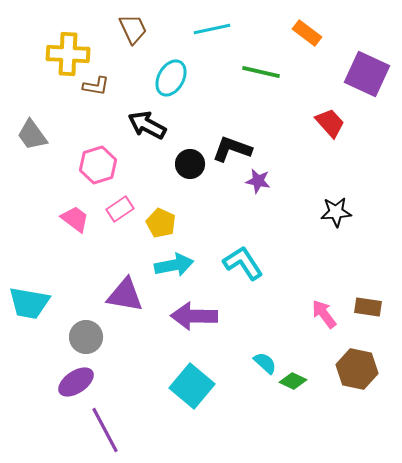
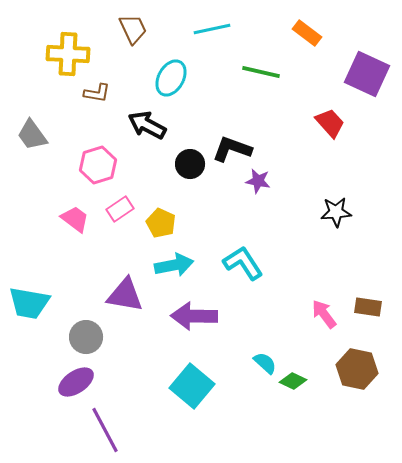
brown L-shape: moved 1 px right, 7 px down
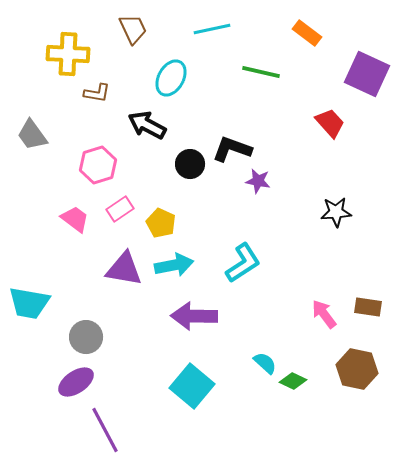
cyan L-shape: rotated 90 degrees clockwise
purple triangle: moved 1 px left, 26 px up
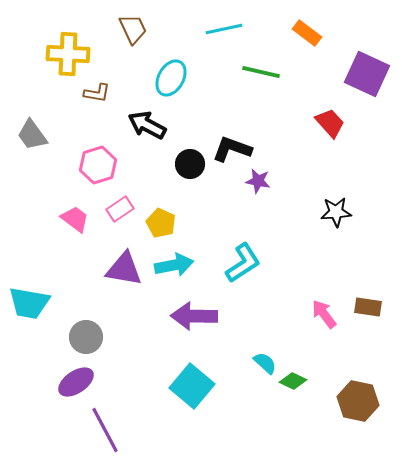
cyan line: moved 12 px right
brown hexagon: moved 1 px right, 32 px down
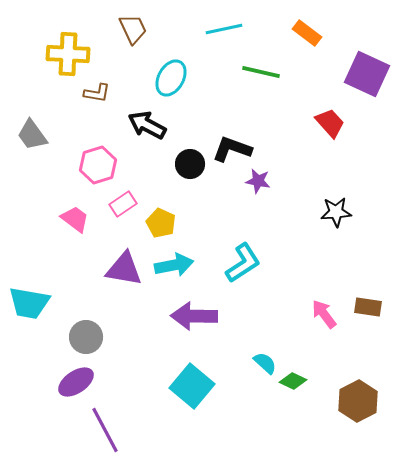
pink rectangle: moved 3 px right, 5 px up
brown hexagon: rotated 21 degrees clockwise
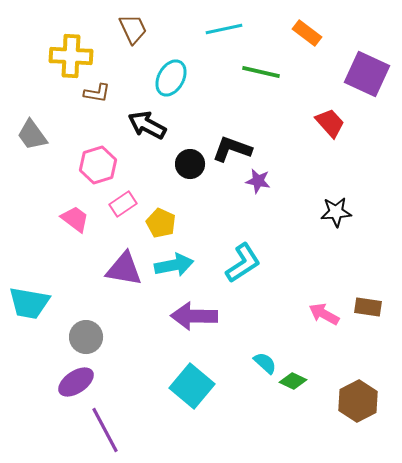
yellow cross: moved 3 px right, 2 px down
pink arrow: rotated 24 degrees counterclockwise
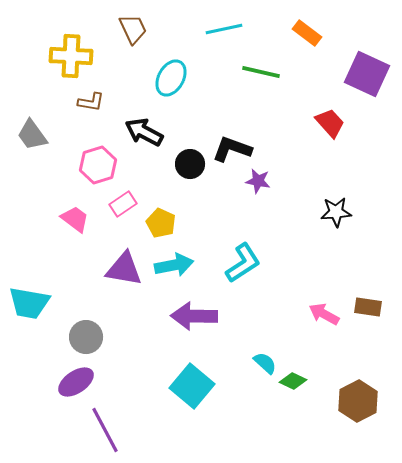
brown L-shape: moved 6 px left, 9 px down
black arrow: moved 3 px left, 7 px down
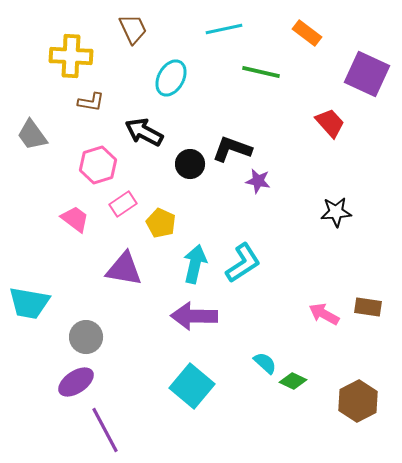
cyan arrow: moved 21 px right, 1 px up; rotated 66 degrees counterclockwise
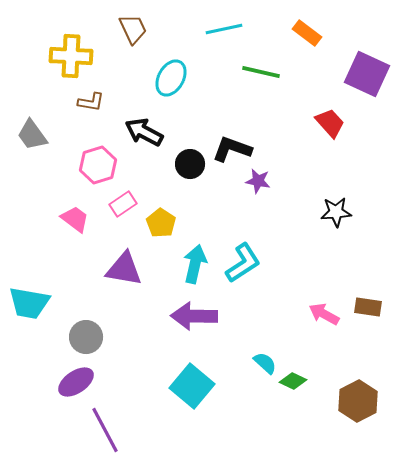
yellow pentagon: rotated 8 degrees clockwise
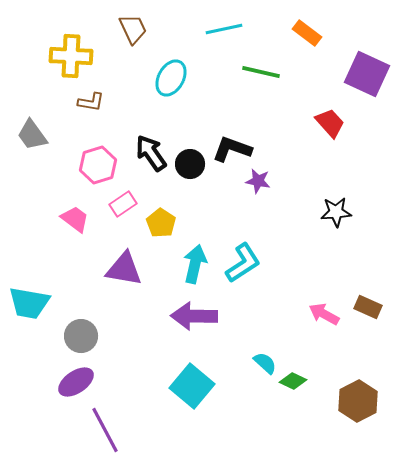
black arrow: moved 7 px right, 21 px down; rotated 27 degrees clockwise
brown rectangle: rotated 16 degrees clockwise
gray circle: moved 5 px left, 1 px up
